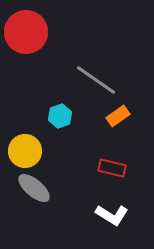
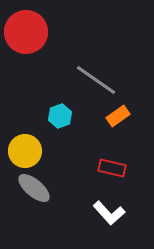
white L-shape: moved 3 px left, 2 px up; rotated 16 degrees clockwise
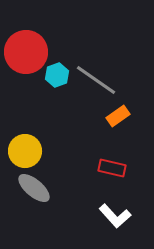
red circle: moved 20 px down
cyan hexagon: moved 3 px left, 41 px up
white L-shape: moved 6 px right, 3 px down
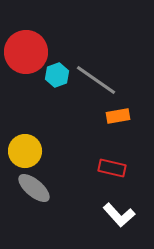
orange rectangle: rotated 25 degrees clockwise
white L-shape: moved 4 px right, 1 px up
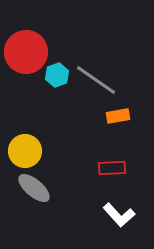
red rectangle: rotated 16 degrees counterclockwise
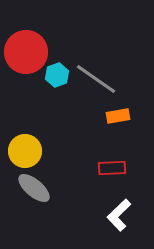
gray line: moved 1 px up
white L-shape: rotated 88 degrees clockwise
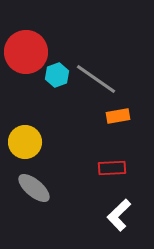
yellow circle: moved 9 px up
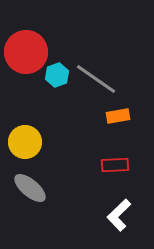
red rectangle: moved 3 px right, 3 px up
gray ellipse: moved 4 px left
